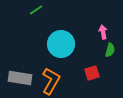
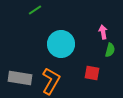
green line: moved 1 px left
red square: rotated 28 degrees clockwise
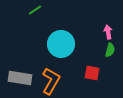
pink arrow: moved 5 px right
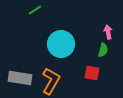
green semicircle: moved 7 px left
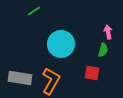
green line: moved 1 px left, 1 px down
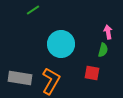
green line: moved 1 px left, 1 px up
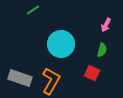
pink arrow: moved 2 px left, 7 px up; rotated 144 degrees counterclockwise
green semicircle: moved 1 px left
red square: rotated 14 degrees clockwise
gray rectangle: rotated 10 degrees clockwise
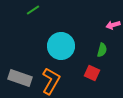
pink arrow: moved 7 px right; rotated 48 degrees clockwise
cyan circle: moved 2 px down
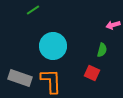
cyan circle: moved 8 px left
orange L-shape: rotated 32 degrees counterclockwise
